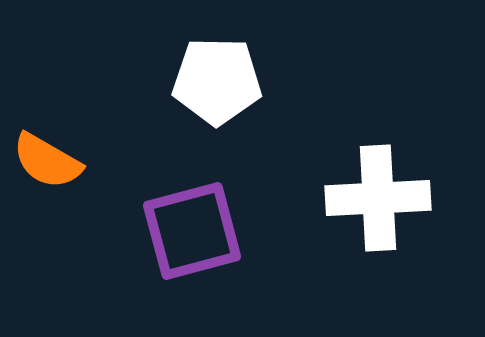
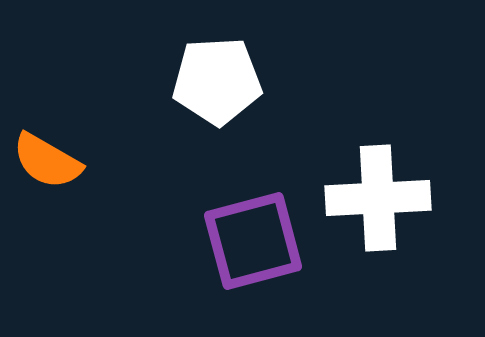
white pentagon: rotated 4 degrees counterclockwise
purple square: moved 61 px right, 10 px down
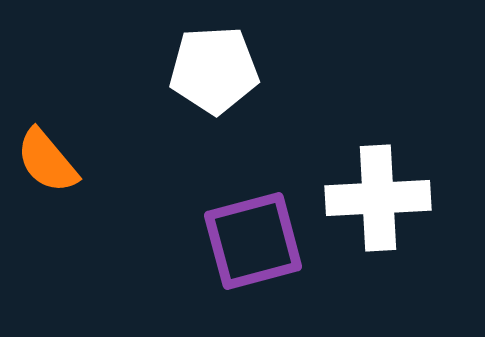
white pentagon: moved 3 px left, 11 px up
orange semicircle: rotated 20 degrees clockwise
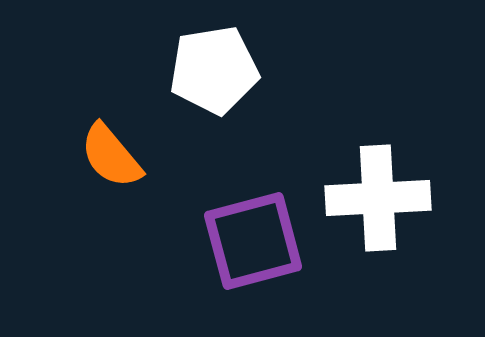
white pentagon: rotated 6 degrees counterclockwise
orange semicircle: moved 64 px right, 5 px up
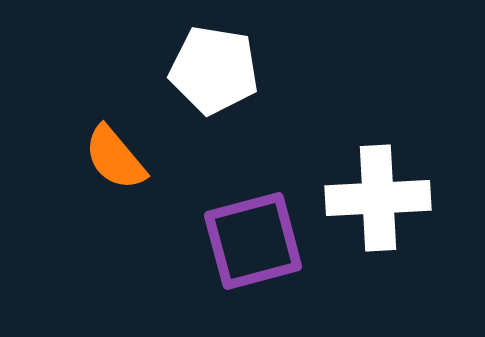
white pentagon: rotated 18 degrees clockwise
orange semicircle: moved 4 px right, 2 px down
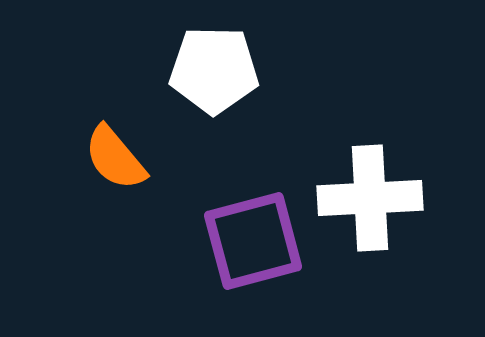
white pentagon: rotated 8 degrees counterclockwise
white cross: moved 8 px left
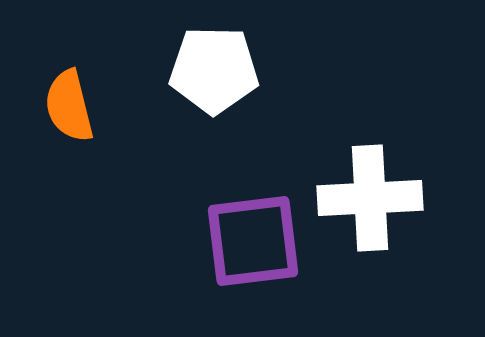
orange semicircle: moved 46 px left, 52 px up; rotated 26 degrees clockwise
purple square: rotated 8 degrees clockwise
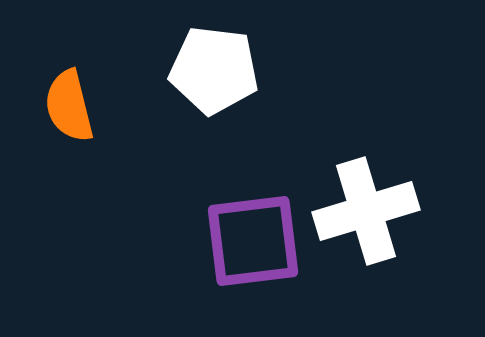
white pentagon: rotated 6 degrees clockwise
white cross: moved 4 px left, 13 px down; rotated 14 degrees counterclockwise
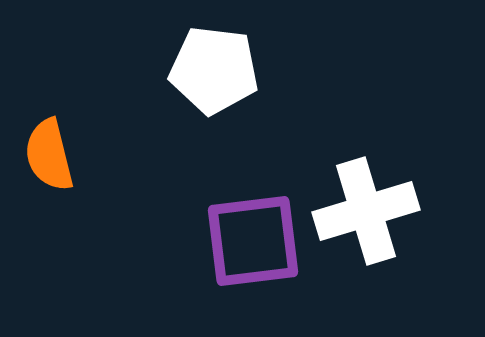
orange semicircle: moved 20 px left, 49 px down
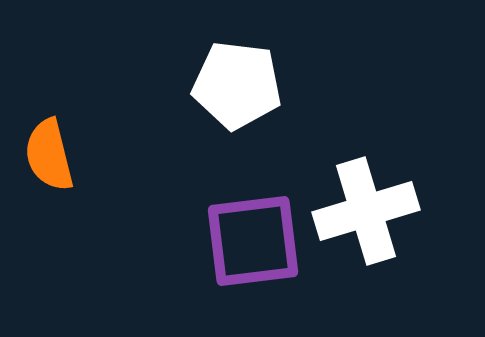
white pentagon: moved 23 px right, 15 px down
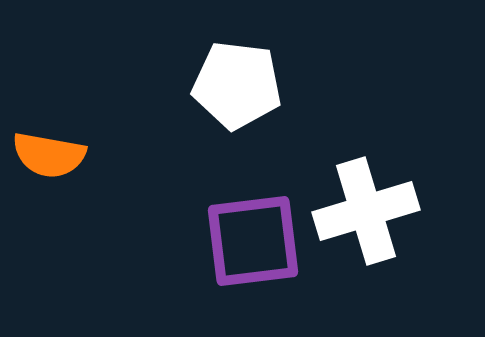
orange semicircle: rotated 66 degrees counterclockwise
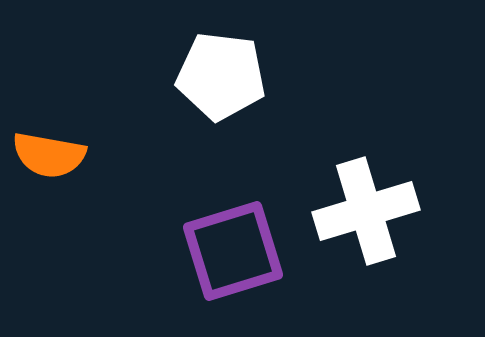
white pentagon: moved 16 px left, 9 px up
purple square: moved 20 px left, 10 px down; rotated 10 degrees counterclockwise
